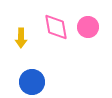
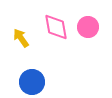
yellow arrow: rotated 144 degrees clockwise
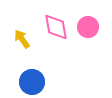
yellow arrow: moved 1 px right, 1 px down
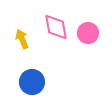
pink circle: moved 6 px down
yellow arrow: rotated 12 degrees clockwise
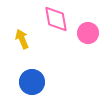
pink diamond: moved 8 px up
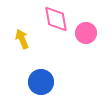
pink circle: moved 2 px left
blue circle: moved 9 px right
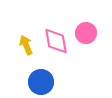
pink diamond: moved 22 px down
yellow arrow: moved 4 px right, 6 px down
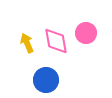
yellow arrow: moved 1 px right, 2 px up
blue circle: moved 5 px right, 2 px up
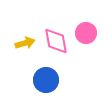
yellow arrow: moved 2 px left; rotated 96 degrees clockwise
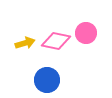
pink diamond: rotated 68 degrees counterclockwise
blue circle: moved 1 px right
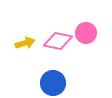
pink diamond: moved 2 px right
blue circle: moved 6 px right, 3 px down
